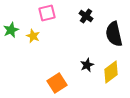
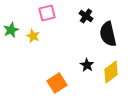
black semicircle: moved 6 px left
black star: rotated 16 degrees counterclockwise
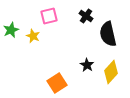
pink square: moved 2 px right, 3 px down
yellow diamond: rotated 10 degrees counterclockwise
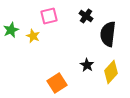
black semicircle: rotated 20 degrees clockwise
